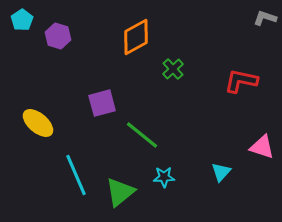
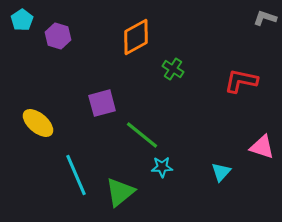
green cross: rotated 15 degrees counterclockwise
cyan star: moved 2 px left, 10 px up
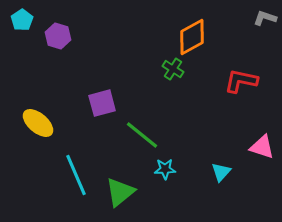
orange diamond: moved 56 px right
cyan star: moved 3 px right, 2 px down
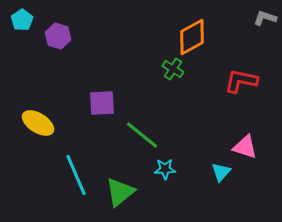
purple square: rotated 12 degrees clockwise
yellow ellipse: rotated 8 degrees counterclockwise
pink triangle: moved 17 px left
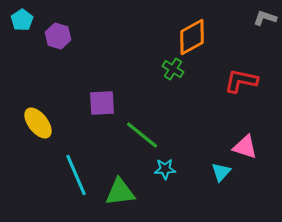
yellow ellipse: rotated 20 degrees clockwise
green triangle: rotated 32 degrees clockwise
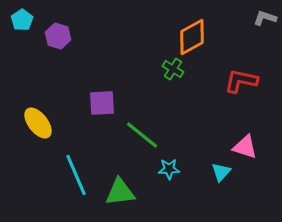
cyan star: moved 4 px right
